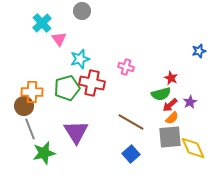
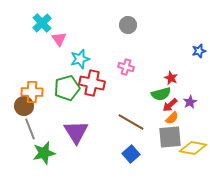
gray circle: moved 46 px right, 14 px down
yellow diamond: rotated 56 degrees counterclockwise
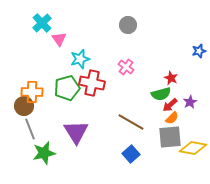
pink cross: rotated 21 degrees clockwise
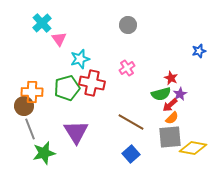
pink cross: moved 1 px right, 1 px down; rotated 21 degrees clockwise
purple star: moved 10 px left, 8 px up
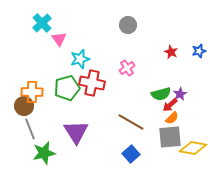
red star: moved 26 px up
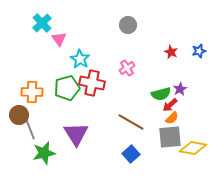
cyan star: rotated 24 degrees counterclockwise
purple star: moved 5 px up
brown circle: moved 5 px left, 9 px down
purple triangle: moved 2 px down
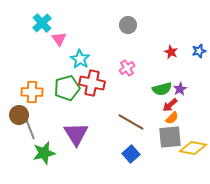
green semicircle: moved 1 px right, 5 px up
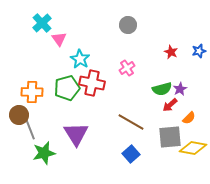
orange semicircle: moved 17 px right
